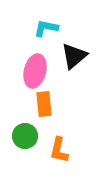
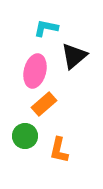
orange rectangle: rotated 55 degrees clockwise
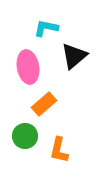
pink ellipse: moved 7 px left, 4 px up; rotated 24 degrees counterclockwise
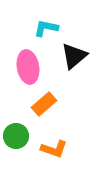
green circle: moved 9 px left
orange L-shape: moved 5 px left, 1 px up; rotated 84 degrees counterclockwise
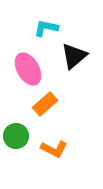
pink ellipse: moved 2 px down; rotated 20 degrees counterclockwise
orange rectangle: moved 1 px right
orange L-shape: rotated 8 degrees clockwise
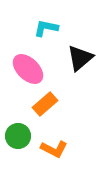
black triangle: moved 6 px right, 2 px down
pink ellipse: rotated 16 degrees counterclockwise
green circle: moved 2 px right
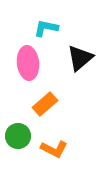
pink ellipse: moved 6 px up; rotated 40 degrees clockwise
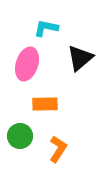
pink ellipse: moved 1 px left, 1 px down; rotated 24 degrees clockwise
orange rectangle: rotated 40 degrees clockwise
green circle: moved 2 px right
orange L-shape: moved 4 px right; rotated 84 degrees counterclockwise
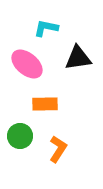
black triangle: moved 2 px left; rotated 32 degrees clockwise
pink ellipse: rotated 68 degrees counterclockwise
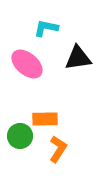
orange rectangle: moved 15 px down
